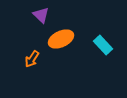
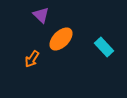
orange ellipse: rotated 20 degrees counterclockwise
cyan rectangle: moved 1 px right, 2 px down
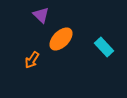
orange arrow: moved 1 px down
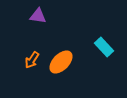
purple triangle: moved 3 px left, 1 px down; rotated 36 degrees counterclockwise
orange ellipse: moved 23 px down
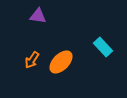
cyan rectangle: moved 1 px left
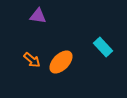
orange arrow: rotated 84 degrees counterclockwise
